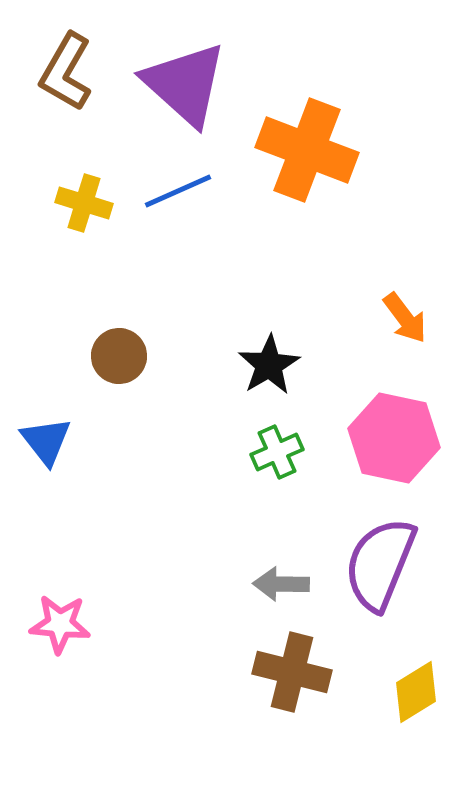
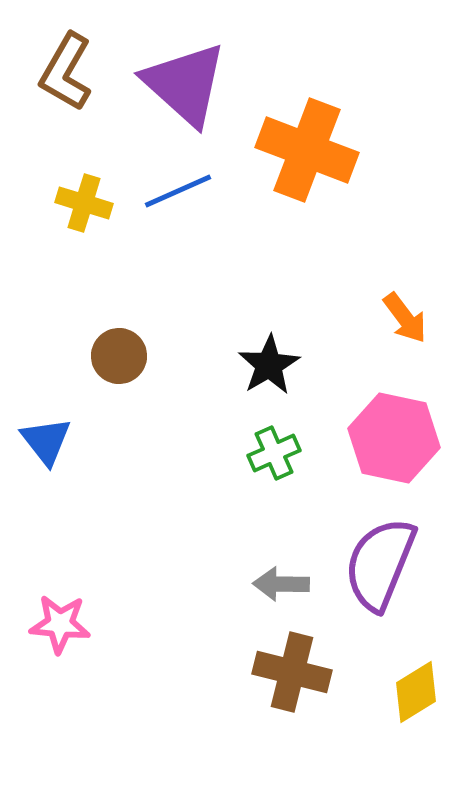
green cross: moved 3 px left, 1 px down
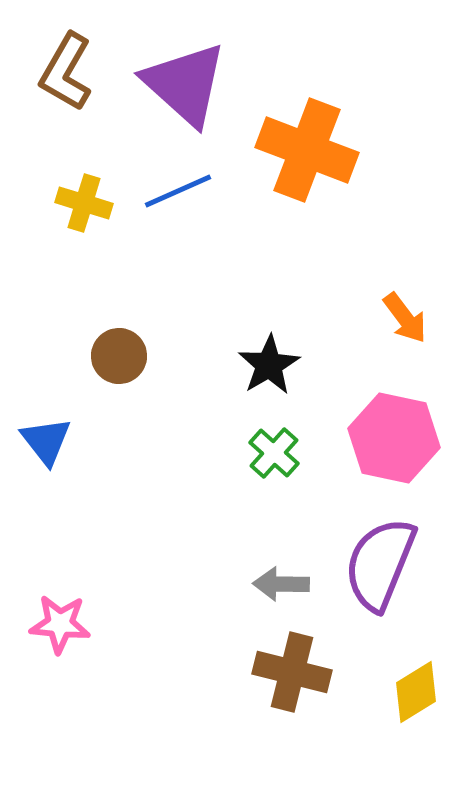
green cross: rotated 24 degrees counterclockwise
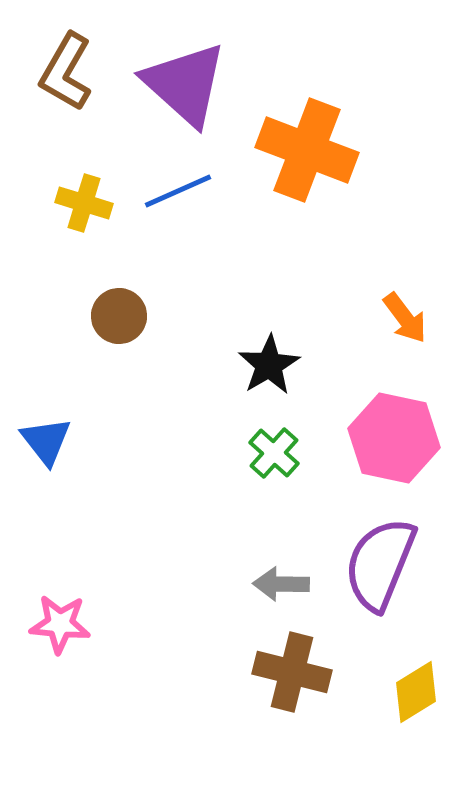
brown circle: moved 40 px up
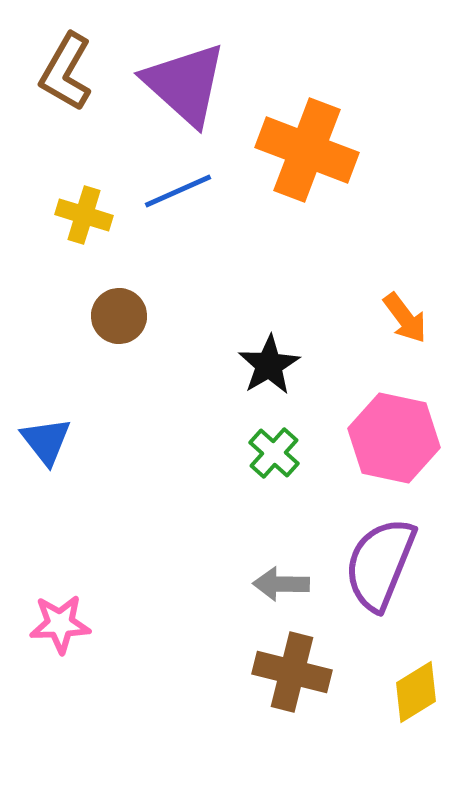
yellow cross: moved 12 px down
pink star: rotated 8 degrees counterclockwise
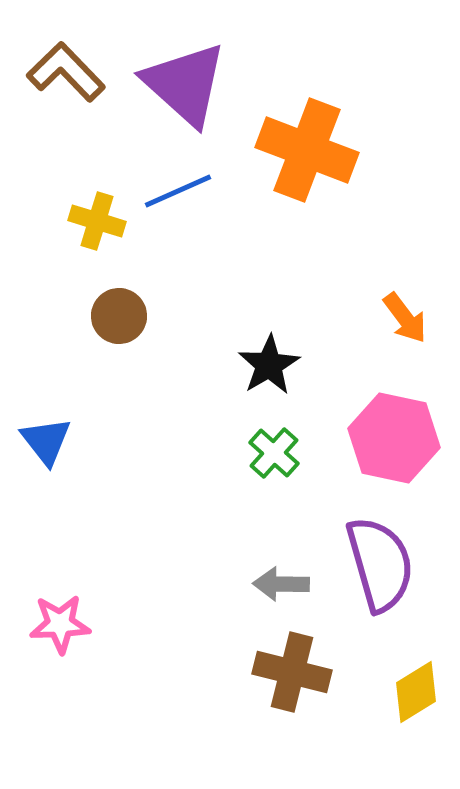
brown L-shape: rotated 106 degrees clockwise
yellow cross: moved 13 px right, 6 px down
purple semicircle: rotated 142 degrees clockwise
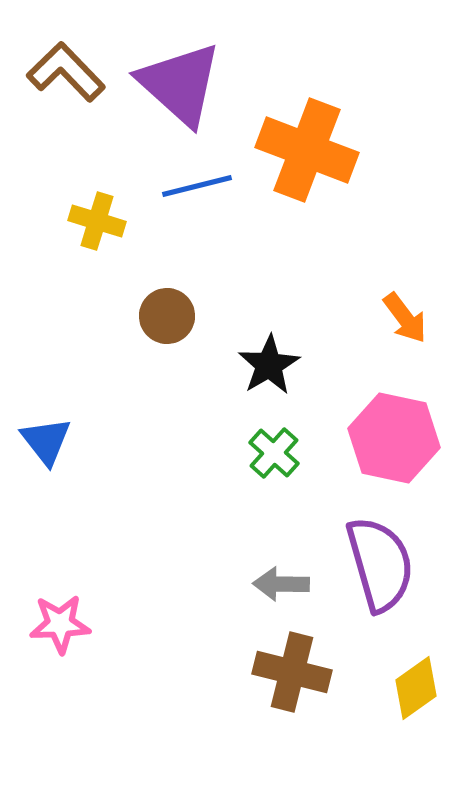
purple triangle: moved 5 px left
blue line: moved 19 px right, 5 px up; rotated 10 degrees clockwise
brown circle: moved 48 px right
yellow diamond: moved 4 px up; rotated 4 degrees counterclockwise
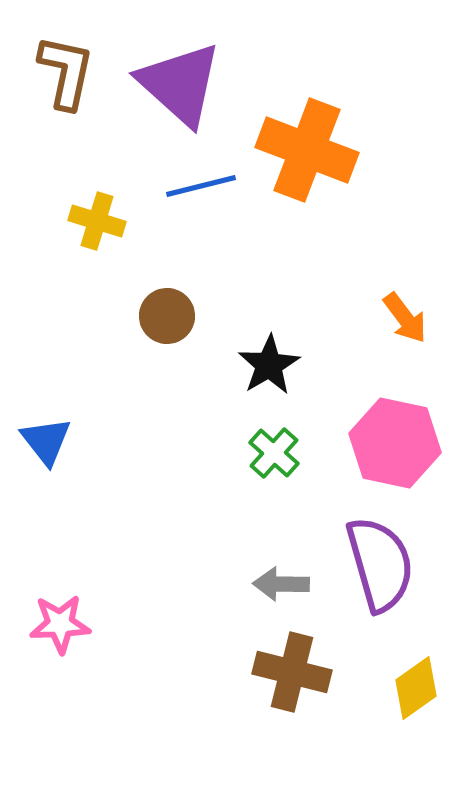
brown L-shape: rotated 56 degrees clockwise
blue line: moved 4 px right
pink hexagon: moved 1 px right, 5 px down
